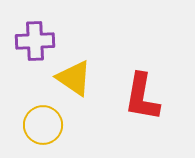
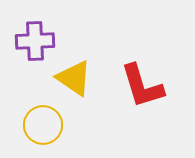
red L-shape: moved 11 px up; rotated 27 degrees counterclockwise
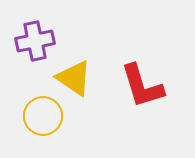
purple cross: rotated 9 degrees counterclockwise
yellow circle: moved 9 px up
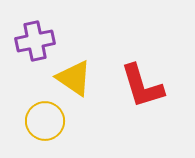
yellow circle: moved 2 px right, 5 px down
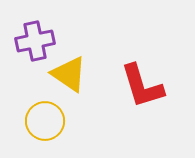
yellow triangle: moved 5 px left, 4 px up
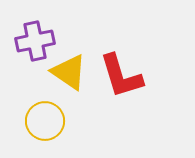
yellow triangle: moved 2 px up
red L-shape: moved 21 px left, 10 px up
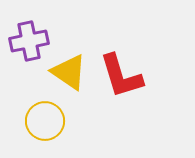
purple cross: moved 6 px left
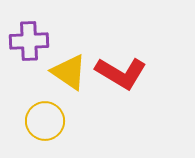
purple cross: rotated 9 degrees clockwise
red L-shape: moved 3 px up; rotated 42 degrees counterclockwise
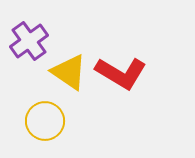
purple cross: rotated 33 degrees counterclockwise
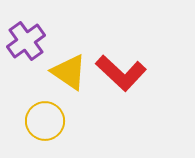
purple cross: moved 3 px left
red L-shape: rotated 12 degrees clockwise
